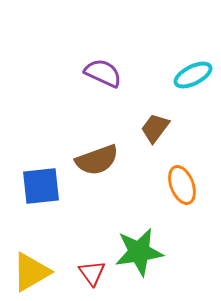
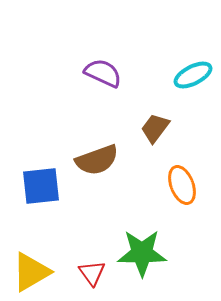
green star: moved 3 px right, 1 px down; rotated 9 degrees clockwise
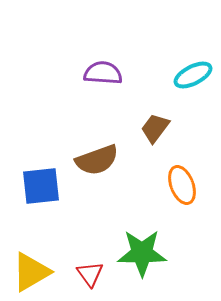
purple semicircle: rotated 21 degrees counterclockwise
red triangle: moved 2 px left, 1 px down
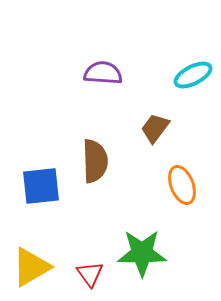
brown semicircle: moved 2 px left, 1 px down; rotated 72 degrees counterclockwise
yellow triangle: moved 5 px up
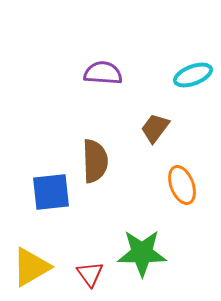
cyan ellipse: rotated 6 degrees clockwise
blue square: moved 10 px right, 6 px down
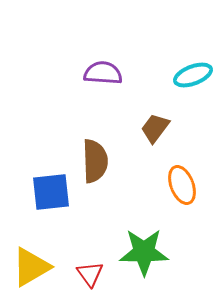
green star: moved 2 px right, 1 px up
